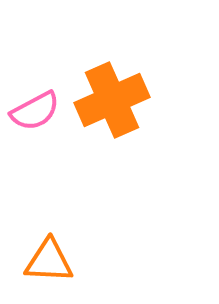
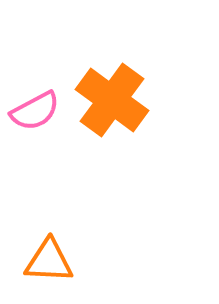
orange cross: rotated 30 degrees counterclockwise
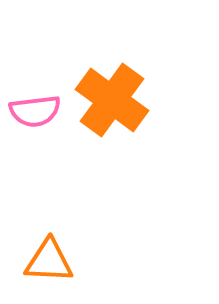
pink semicircle: rotated 21 degrees clockwise
